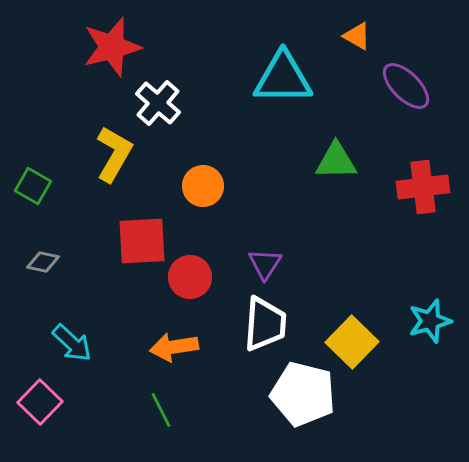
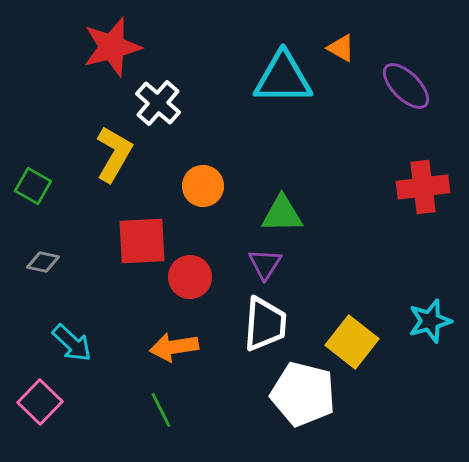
orange triangle: moved 16 px left, 12 px down
green triangle: moved 54 px left, 53 px down
yellow square: rotated 6 degrees counterclockwise
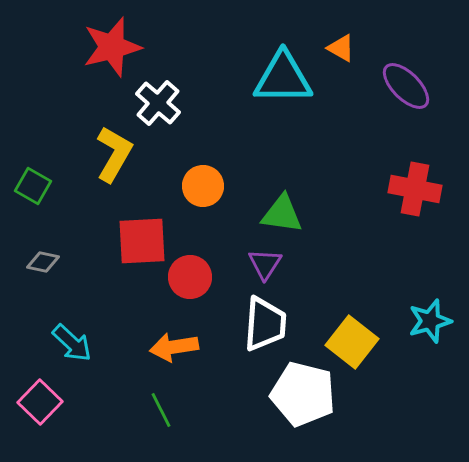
red cross: moved 8 px left, 2 px down; rotated 18 degrees clockwise
green triangle: rotated 9 degrees clockwise
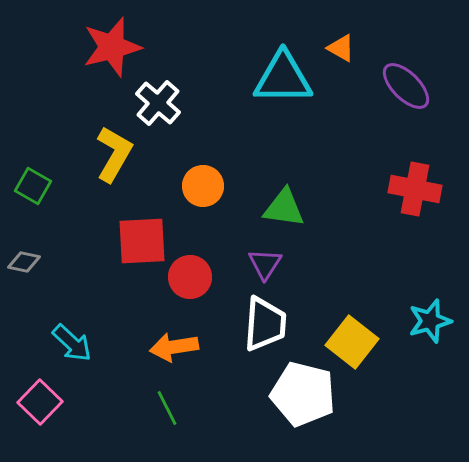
green triangle: moved 2 px right, 6 px up
gray diamond: moved 19 px left
green line: moved 6 px right, 2 px up
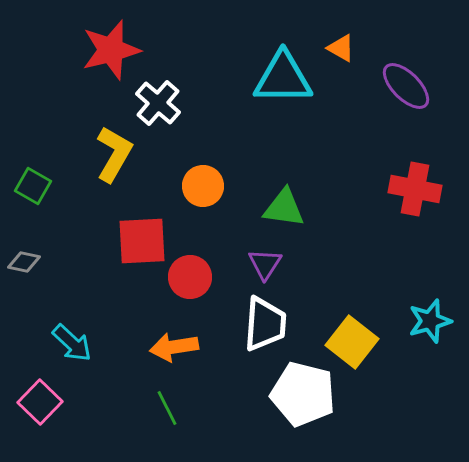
red star: moved 1 px left, 3 px down
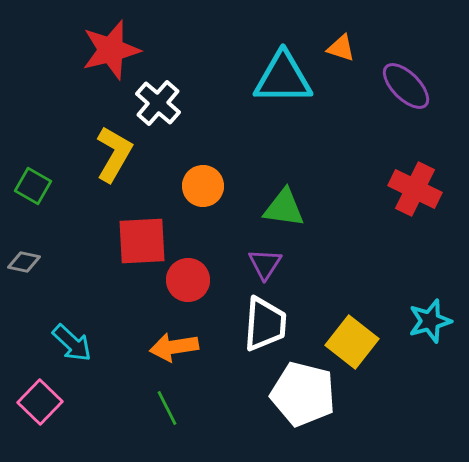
orange triangle: rotated 12 degrees counterclockwise
red cross: rotated 15 degrees clockwise
red circle: moved 2 px left, 3 px down
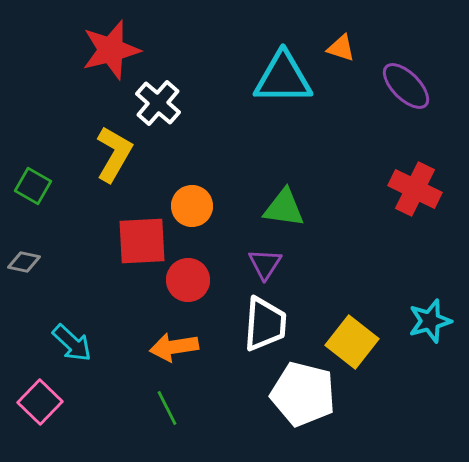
orange circle: moved 11 px left, 20 px down
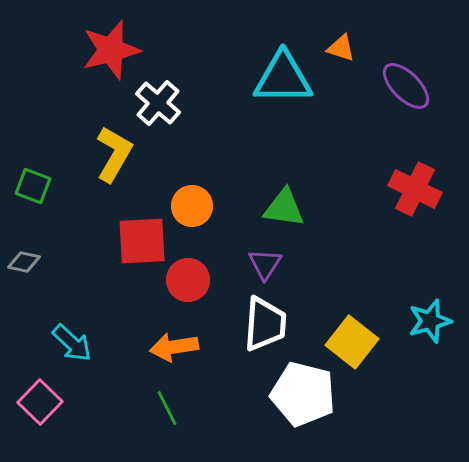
green square: rotated 9 degrees counterclockwise
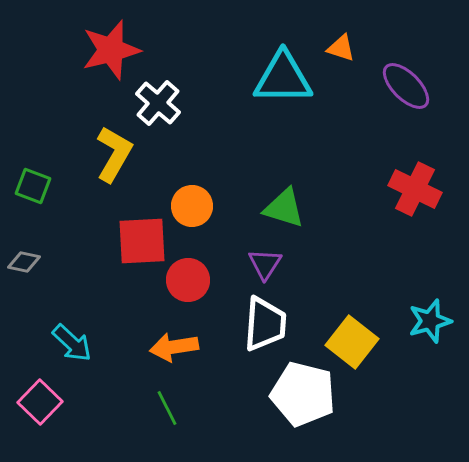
green triangle: rotated 9 degrees clockwise
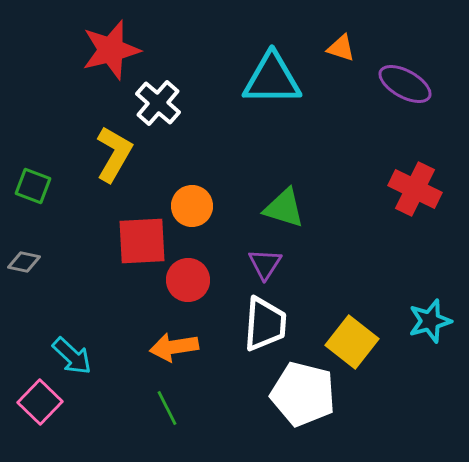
cyan triangle: moved 11 px left, 1 px down
purple ellipse: moved 1 px left, 2 px up; rotated 16 degrees counterclockwise
cyan arrow: moved 13 px down
